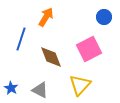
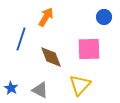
pink square: rotated 25 degrees clockwise
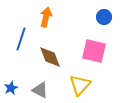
orange arrow: rotated 18 degrees counterclockwise
pink square: moved 5 px right, 2 px down; rotated 15 degrees clockwise
brown diamond: moved 1 px left
blue star: rotated 16 degrees clockwise
